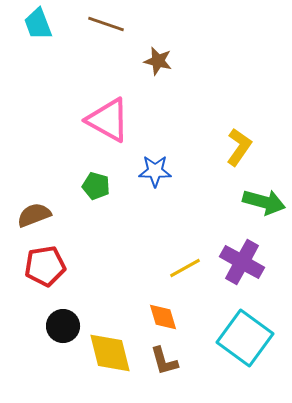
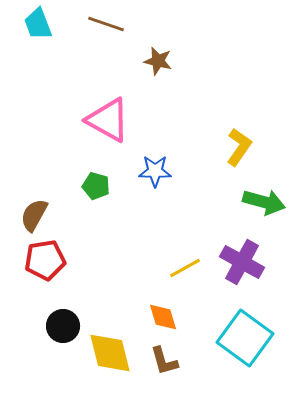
brown semicircle: rotated 40 degrees counterclockwise
red pentagon: moved 6 px up
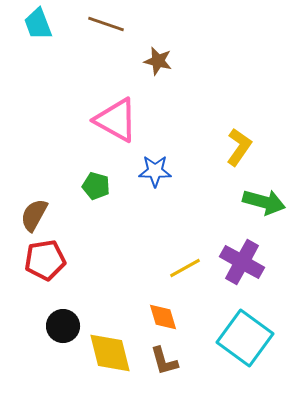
pink triangle: moved 8 px right
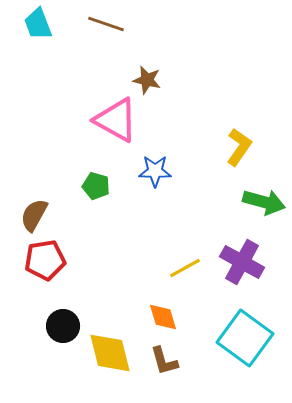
brown star: moved 11 px left, 19 px down
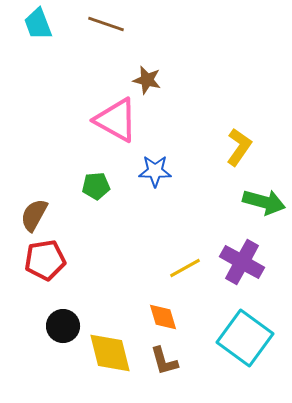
green pentagon: rotated 20 degrees counterclockwise
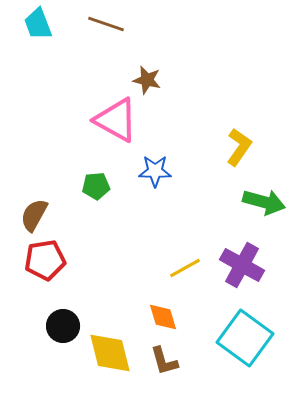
purple cross: moved 3 px down
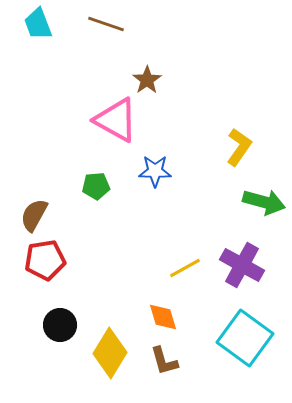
brown star: rotated 24 degrees clockwise
black circle: moved 3 px left, 1 px up
yellow diamond: rotated 45 degrees clockwise
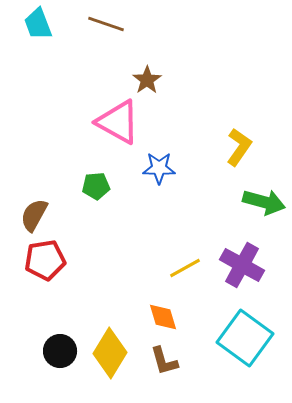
pink triangle: moved 2 px right, 2 px down
blue star: moved 4 px right, 3 px up
black circle: moved 26 px down
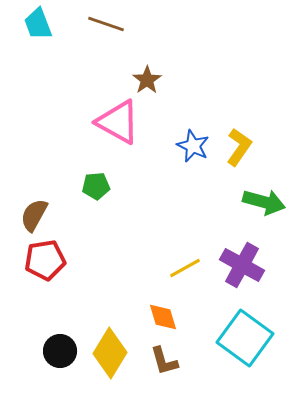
blue star: moved 34 px right, 22 px up; rotated 24 degrees clockwise
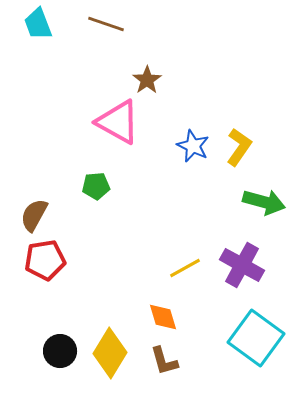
cyan square: moved 11 px right
